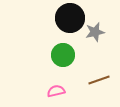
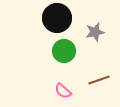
black circle: moved 13 px left
green circle: moved 1 px right, 4 px up
pink semicircle: moved 7 px right; rotated 126 degrees counterclockwise
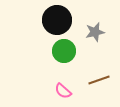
black circle: moved 2 px down
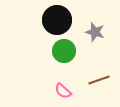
gray star: rotated 30 degrees clockwise
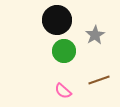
gray star: moved 3 px down; rotated 24 degrees clockwise
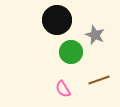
gray star: rotated 18 degrees counterclockwise
green circle: moved 7 px right, 1 px down
pink semicircle: moved 2 px up; rotated 18 degrees clockwise
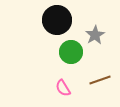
gray star: rotated 18 degrees clockwise
brown line: moved 1 px right
pink semicircle: moved 1 px up
